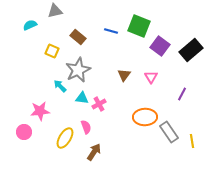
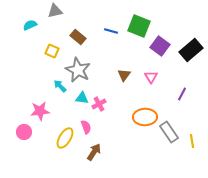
gray star: rotated 20 degrees counterclockwise
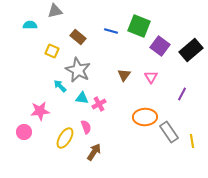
cyan semicircle: rotated 24 degrees clockwise
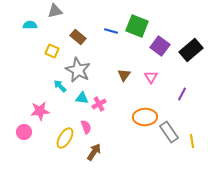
green square: moved 2 px left
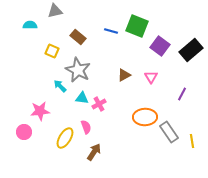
brown triangle: rotated 24 degrees clockwise
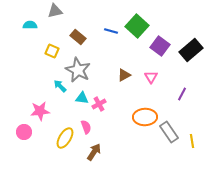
green square: rotated 20 degrees clockwise
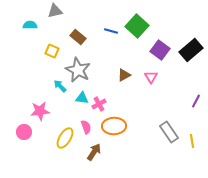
purple square: moved 4 px down
purple line: moved 14 px right, 7 px down
orange ellipse: moved 31 px left, 9 px down
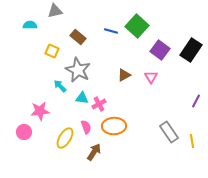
black rectangle: rotated 15 degrees counterclockwise
